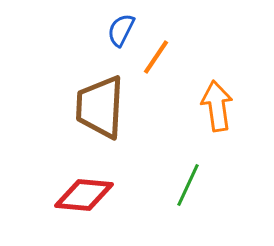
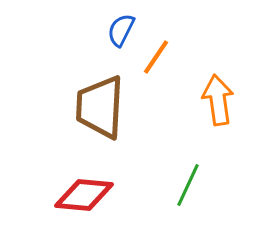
orange arrow: moved 1 px right, 6 px up
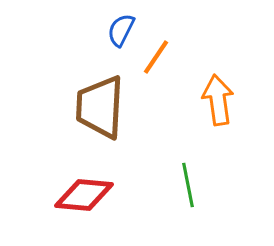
green line: rotated 36 degrees counterclockwise
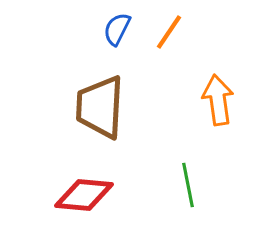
blue semicircle: moved 4 px left, 1 px up
orange line: moved 13 px right, 25 px up
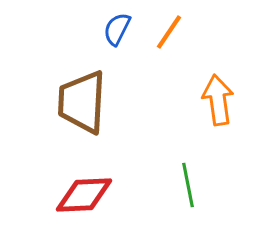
brown trapezoid: moved 18 px left, 5 px up
red diamond: rotated 8 degrees counterclockwise
